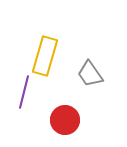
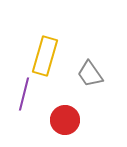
purple line: moved 2 px down
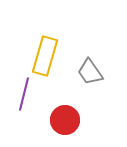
gray trapezoid: moved 2 px up
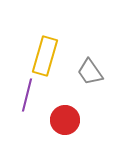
purple line: moved 3 px right, 1 px down
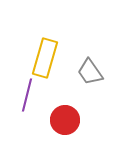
yellow rectangle: moved 2 px down
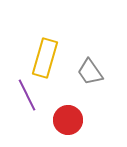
purple line: rotated 40 degrees counterclockwise
red circle: moved 3 px right
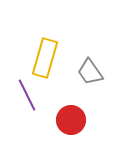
red circle: moved 3 px right
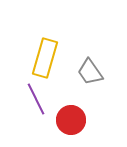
purple line: moved 9 px right, 4 px down
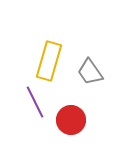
yellow rectangle: moved 4 px right, 3 px down
purple line: moved 1 px left, 3 px down
